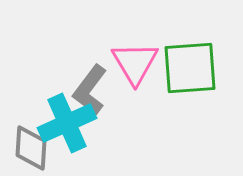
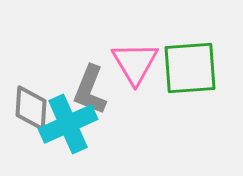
gray L-shape: rotated 15 degrees counterclockwise
cyan cross: moved 1 px right, 1 px down
gray diamond: moved 40 px up
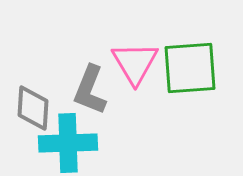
gray diamond: moved 2 px right
cyan cross: moved 19 px down; rotated 22 degrees clockwise
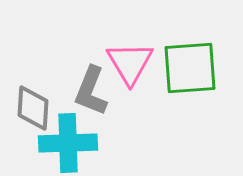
pink triangle: moved 5 px left
gray L-shape: moved 1 px right, 1 px down
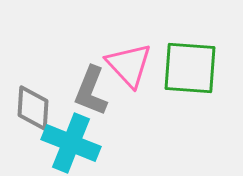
pink triangle: moved 1 px left, 2 px down; rotated 12 degrees counterclockwise
green square: rotated 8 degrees clockwise
cyan cross: moved 3 px right; rotated 24 degrees clockwise
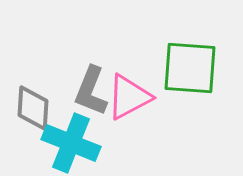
pink triangle: moved 32 px down; rotated 45 degrees clockwise
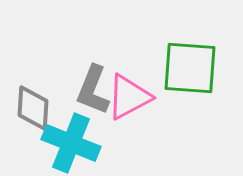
gray L-shape: moved 2 px right, 1 px up
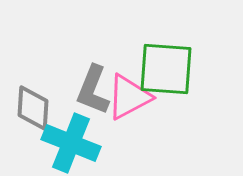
green square: moved 24 px left, 1 px down
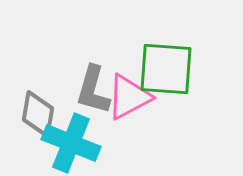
gray L-shape: rotated 6 degrees counterclockwise
gray diamond: moved 5 px right, 6 px down; rotated 6 degrees clockwise
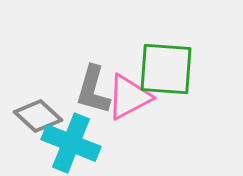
gray diamond: moved 2 px down; rotated 57 degrees counterclockwise
